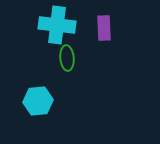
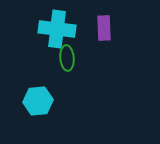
cyan cross: moved 4 px down
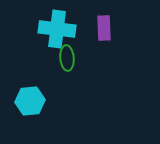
cyan hexagon: moved 8 px left
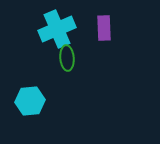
cyan cross: rotated 30 degrees counterclockwise
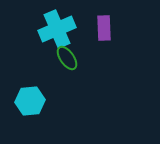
green ellipse: rotated 30 degrees counterclockwise
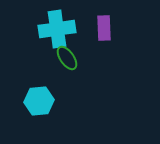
cyan cross: rotated 15 degrees clockwise
cyan hexagon: moved 9 px right
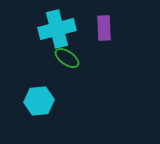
cyan cross: rotated 6 degrees counterclockwise
green ellipse: rotated 20 degrees counterclockwise
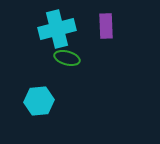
purple rectangle: moved 2 px right, 2 px up
green ellipse: rotated 20 degrees counterclockwise
